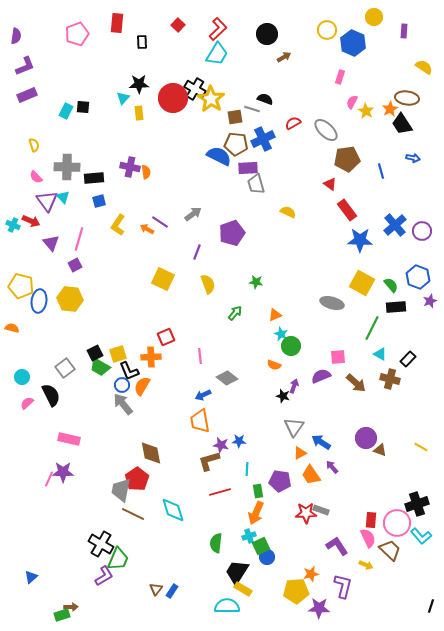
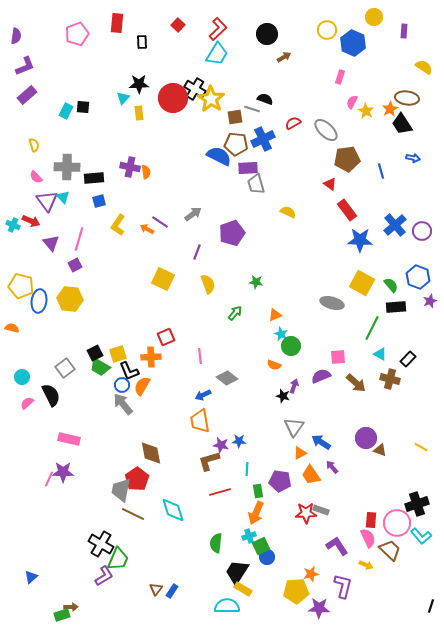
purple rectangle at (27, 95): rotated 18 degrees counterclockwise
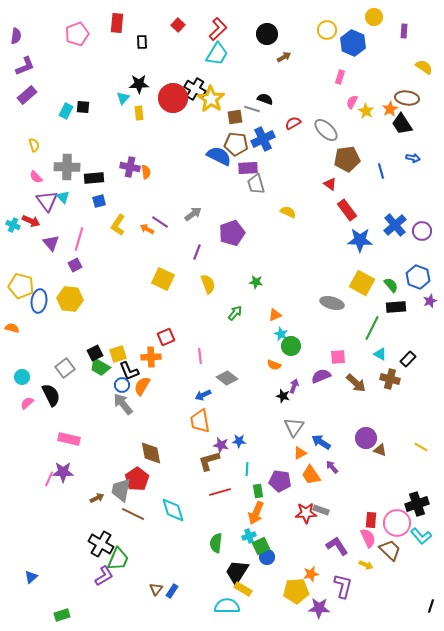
brown arrow at (71, 607): moved 26 px right, 109 px up; rotated 24 degrees counterclockwise
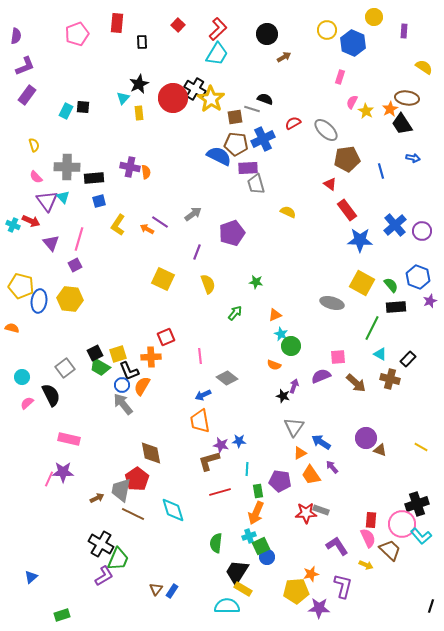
black star at (139, 84): rotated 24 degrees counterclockwise
purple rectangle at (27, 95): rotated 12 degrees counterclockwise
pink circle at (397, 523): moved 5 px right, 1 px down
